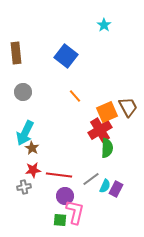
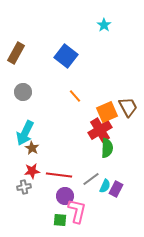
brown rectangle: rotated 35 degrees clockwise
red star: moved 1 px left, 1 px down
pink L-shape: moved 2 px right, 1 px up
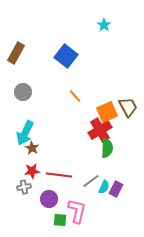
gray line: moved 2 px down
cyan semicircle: moved 1 px left, 1 px down
purple circle: moved 16 px left, 3 px down
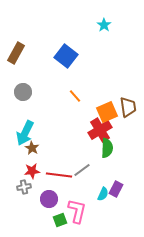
brown trapezoid: rotated 20 degrees clockwise
gray line: moved 9 px left, 11 px up
cyan semicircle: moved 1 px left, 7 px down
green square: rotated 24 degrees counterclockwise
